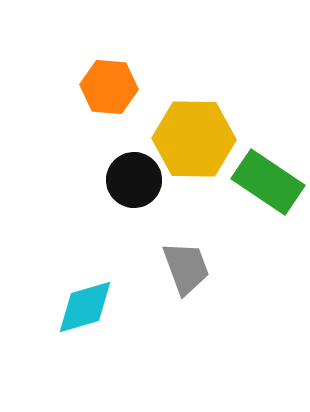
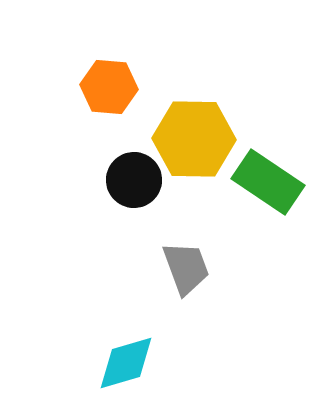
cyan diamond: moved 41 px right, 56 px down
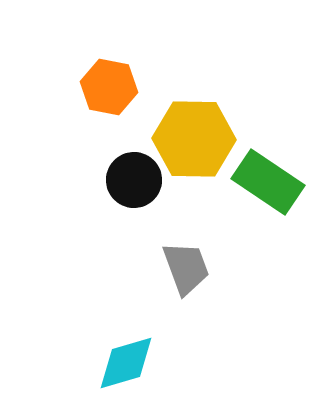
orange hexagon: rotated 6 degrees clockwise
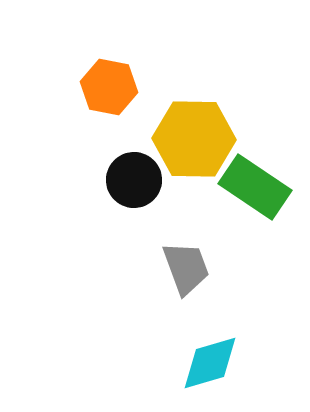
green rectangle: moved 13 px left, 5 px down
cyan diamond: moved 84 px right
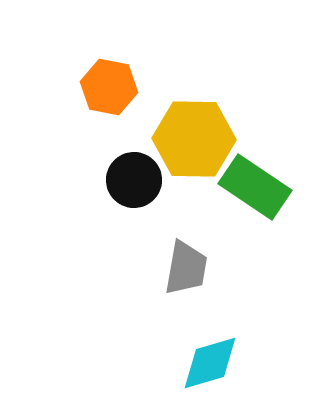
gray trapezoid: rotated 30 degrees clockwise
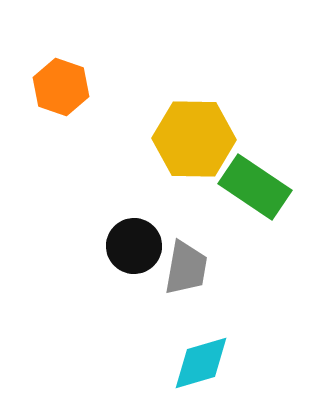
orange hexagon: moved 48 px left; rotated 8 degrees clockwise
black circle: moved 66 px down
cyan diamond: moved 9 px left
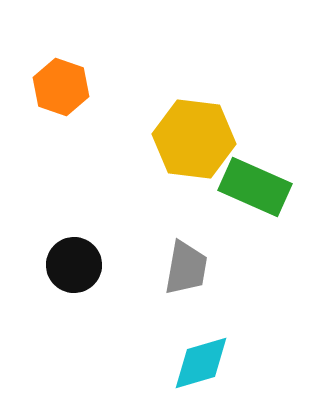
yellow hexagon: rotated 6 degrees clockwise
green rectangle: rotated 10 degrees counterclockwise
black circle: moved 60 px left, 19 px down
